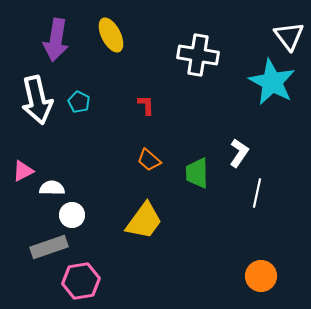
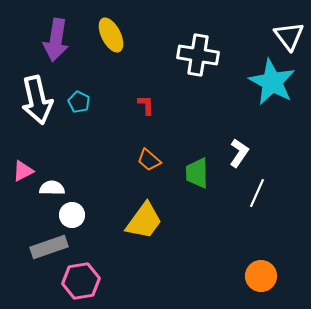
white line: rotated 12 degrees clockwise
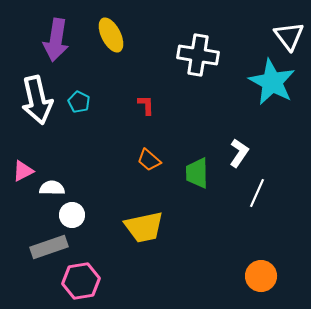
yellow trapezoid: moved 6 px down; rotated 42 degrees clockwise
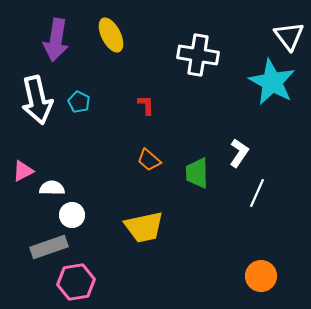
pink hexagon: moved 5 px left, 1 px down
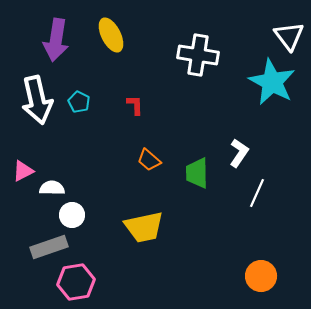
red L-shape: moved 11 px left
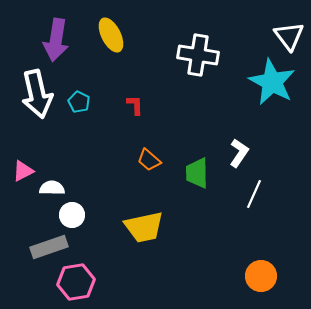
white arrow: moved 6 px up
white line: moved 3 px left, 1 px down
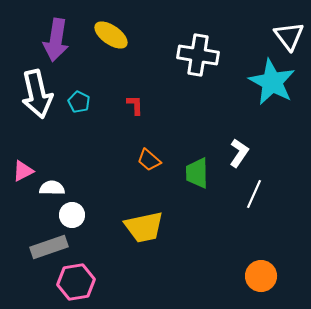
yellow ellipse: rotated 28 degrees counterclockwise
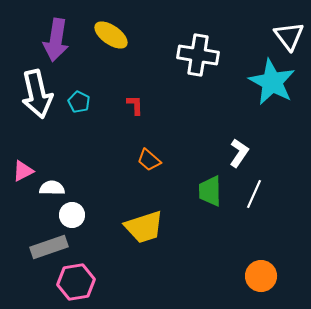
green trapezoid: moved 13 px right, 18 px down
yellow trapezoid: rotated 6 degrees counterclockwise
